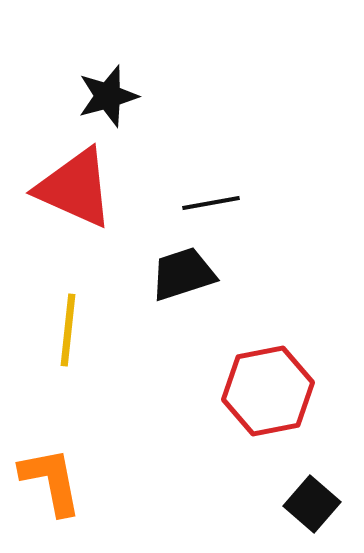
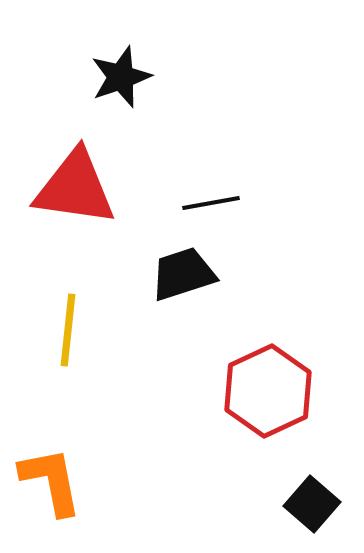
black star: moved 13 px right, 19 px up; rotated 4 degrees counterclockwise
red triangle: rotated 16 degrees counterclockwise
red hexagon: rotated 14 degrees counterclockwise
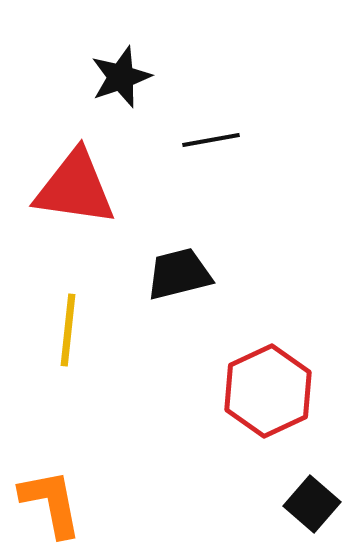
black line: moved 63 px up
black trapezoid: moved 4 px left; rotated 4 degrees clockwise
orange L-shape: moved 22 px down
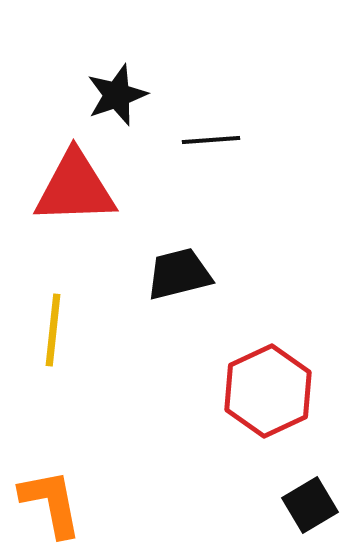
black star: moved 4 px left, 18 px down
black line: rotated 6 degrees clockwise
red triangle: rotated 10 degrees counterclockwise
yellow line: moved 15 px left
black square: moved 2 px left, 1 px down; rotated 18 degrees clockwise
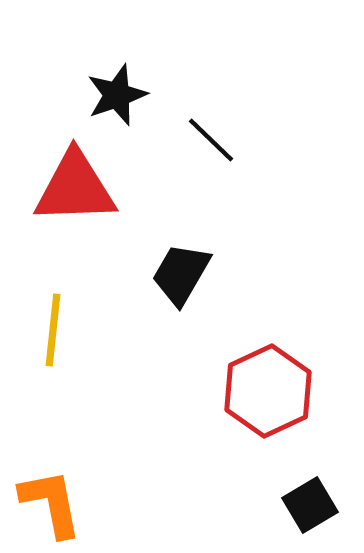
black line: rotated 48 degrees clockwise
black trapezoid: moved 2 px right; rotated 46 degrees counterclockwise
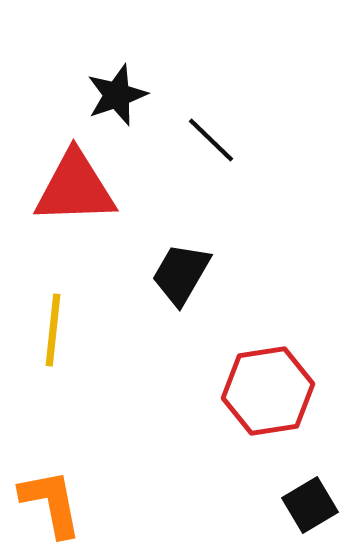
red hexagon: rotated 16 degrees clockwise
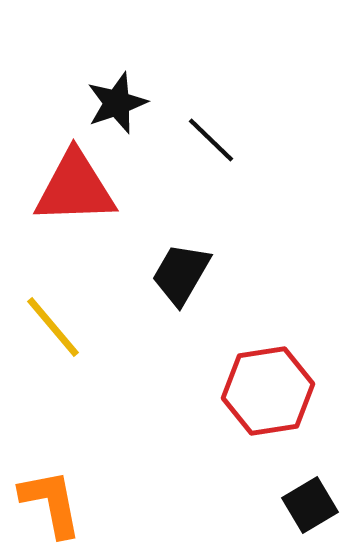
black star: moved 8 px down
yellow line: moved 3 px up; rotated 46 degrees counterclockwise
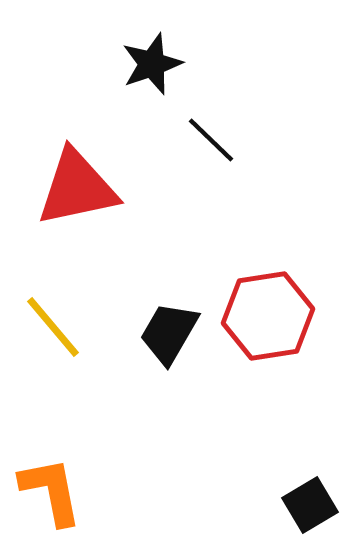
black star: moved 35 px right, 39 px up
red triangle: moved 2 px right; rotated 10 degrees counterclockwise
black trapezoid: moved 12 px left, 59 px down
red hexagon: moved 75 px up
orange L-shape: moved 12 px up
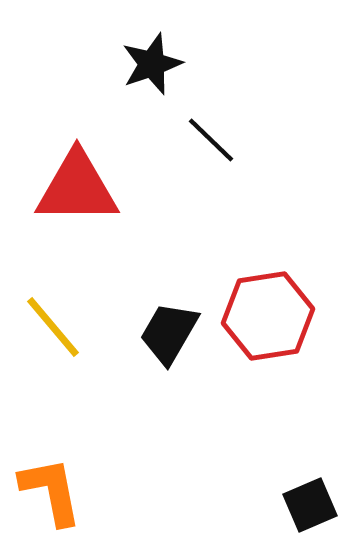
red triangle: rotated 12 degrees clockwise
black square: rotated 8 degrees clockwise
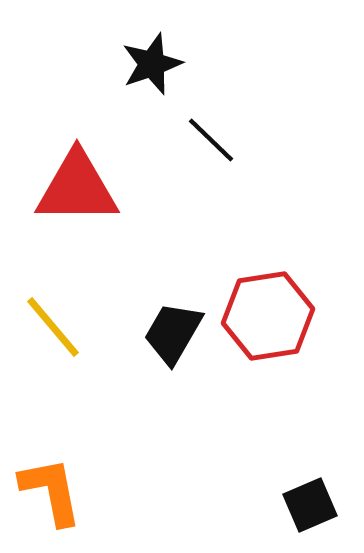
black trapezoid: moved 4 px right
